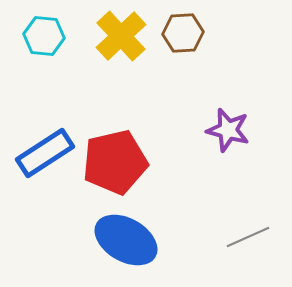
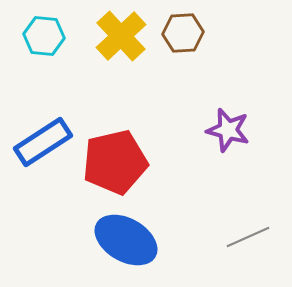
blue rectangle: moved 2 px left, 11 px up
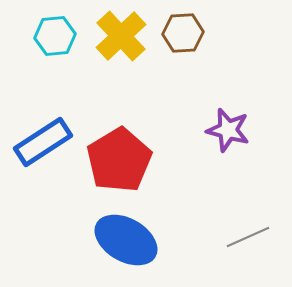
cyan hexagon: moved 11 px right; rotated 12 degrees counterclockwise
red pentagon: moved 4 px right, 2 px up; rotated 18 degrees counterclockwise
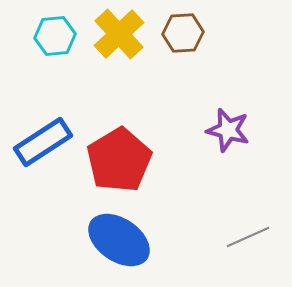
yellow cross: moved 2 px left, 2 px up
blue ellipse: moved 7 px left; rotated 4 degrees clockwise
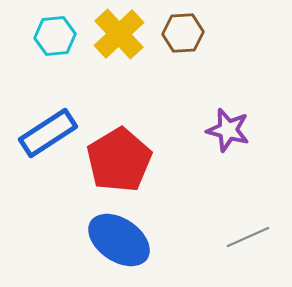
blue rectangle: moved 5 px right, 9 px up
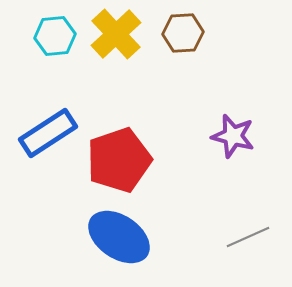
yellow cross: moved 3 px left
purple star: moved 5 px right, 6 px down
red pentagon: rotated 12 degrees clockwise
blue ellipse: moved 3 px up
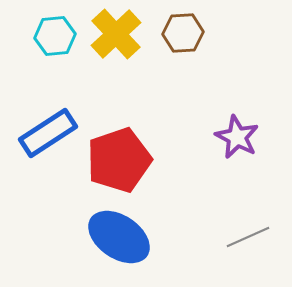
purple star: moved 4 px right, 1 px down; rotated 12 degrees clockwise
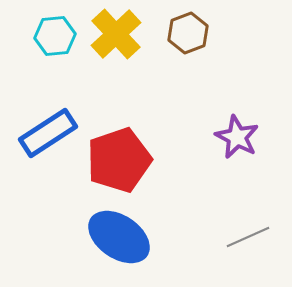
brown hexagon: moved 5 px right; rotated 18 degrees counterclockwise
